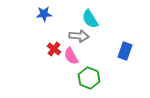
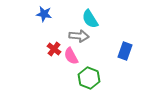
blue star: rotated 14 degrees clockwise
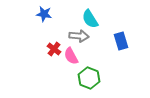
blue rectangle: moved 4 px left, 10 px up; rotated 36 degrees counterclockwise
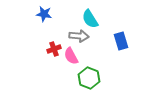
red cross: rotated 32 degrees clockwise
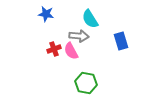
blue star: moved 2 px right
pink semicircle: moved 5 px up
green hexagon: moved 3 px left, 5 px down; rotated 10 degrees counterclockwise
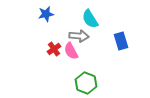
blue star: rotated 21 degrees counterclockwise
red cross: rotated 16 degrees counterclockwise
green hexagon: rotated 10 degrees clockwise
